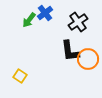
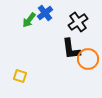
black L-shape: moved 1 px right, 2 px up
yellow square: rotated 16 degrees counterclockwise
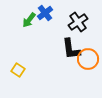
yellow square: moved 2 px left, 6 px up; rotated 16 degrees clockwise
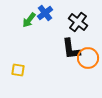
black cross: rotated 18 degrees counterclockwise
orange circle: moved 1 px up
yellow square: rotated 24 degrees counterclockwise
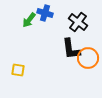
blue cross: rotated 35 degrees counterclockwise
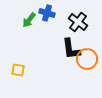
blue cross: moved 2 px right
orange circle: moved 1 px left, 1 px down
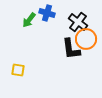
orange circle: moved 1 px left, 20 px up
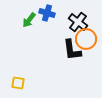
black L-shape: moved 1 px right, 1 px down
yellow square: moved 13 px down
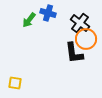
blue cross: moved 1 px right
black cross: moved 2 px right, 1 px down
black L-shape: moved 2 px right, 3 px down
yellow square: moved 3 px left
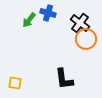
black L-shape: moved 10 px left, 26 px down
